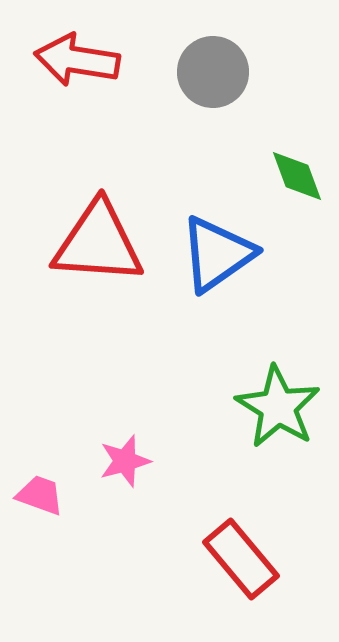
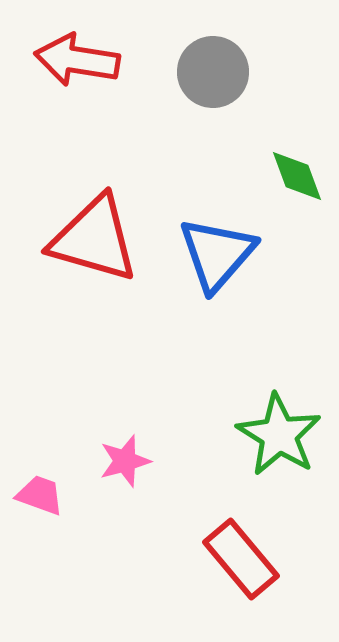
red triangle: moved 4 px left, 4 px up; rotated 12 degrees clockwise
blue triangle: rotated 14 degrees counterclockwise
green star: moved 1 px right, 28 px down
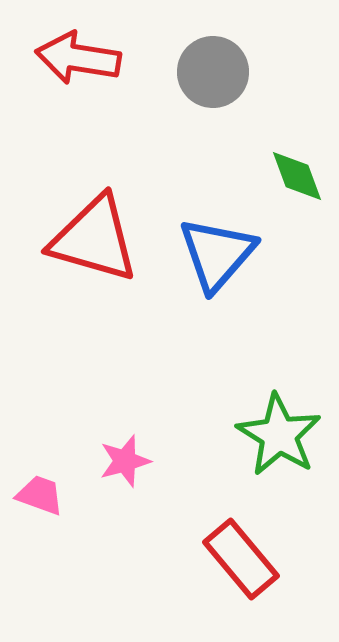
red arrow: moved 1 px right, 2 px up
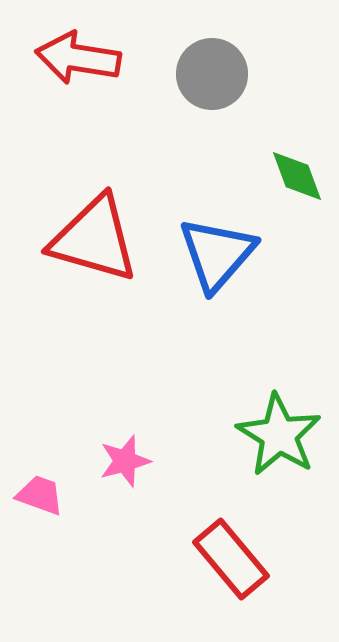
gray circle: moved 1 px left, 2 px down
red rectangle: moved 10 px left
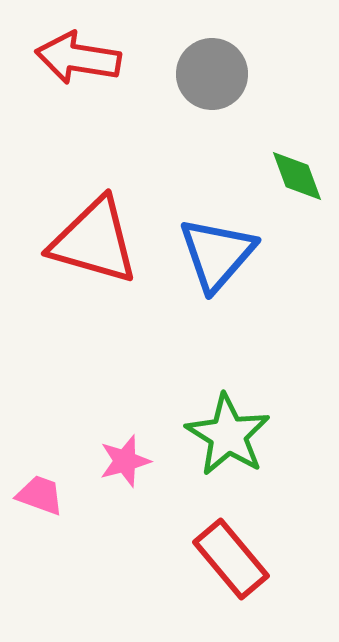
red triangle: moved 2 px down
green star: moved 51 px left
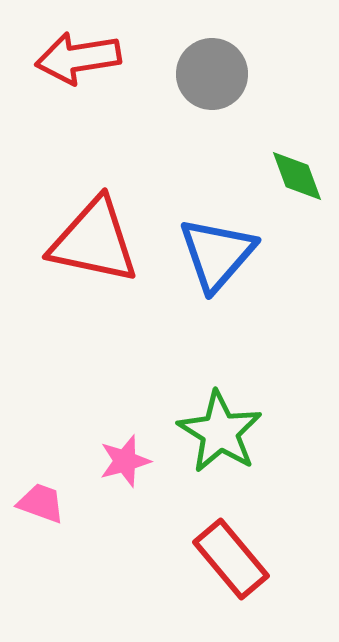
red arrow: rotated 18 degrees counterclockwise
red triangle: rotated 4 degrees counterclockwise
green star: moved 8 px left, 3 px up
pink trapezoid: moved 1 px right, 8 px down
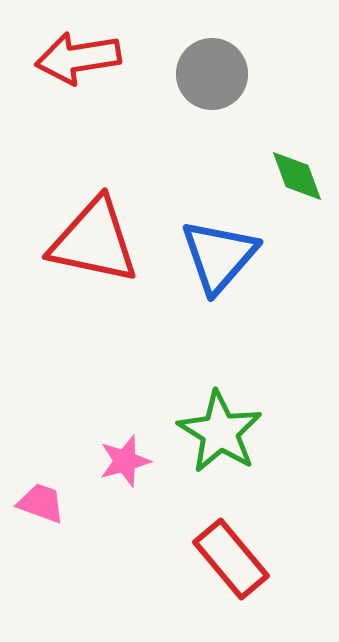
blue triangle: moved 2 px right, 2 px down
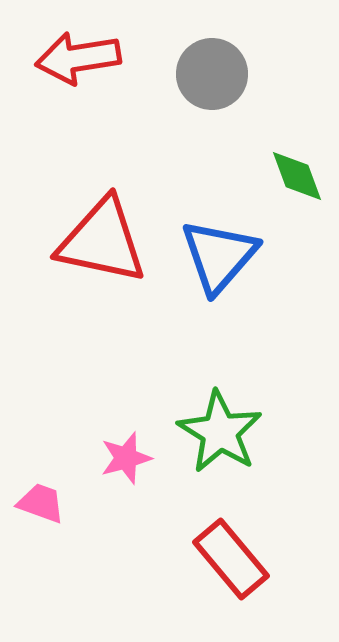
red triangle: moved 8 px right
pink star: moved 1 px right, 3 px up
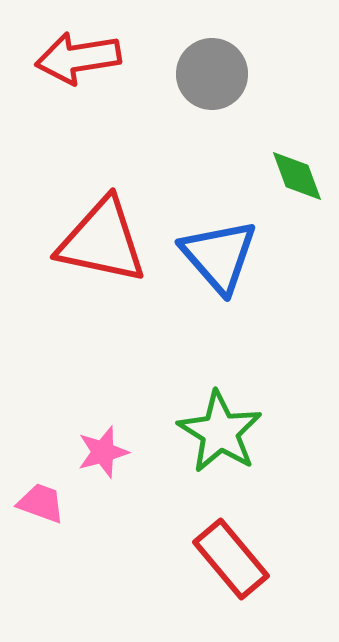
blue triangle: rotated 22 degrees counterclockwise
pink star: moved 23 px left, 6 px up
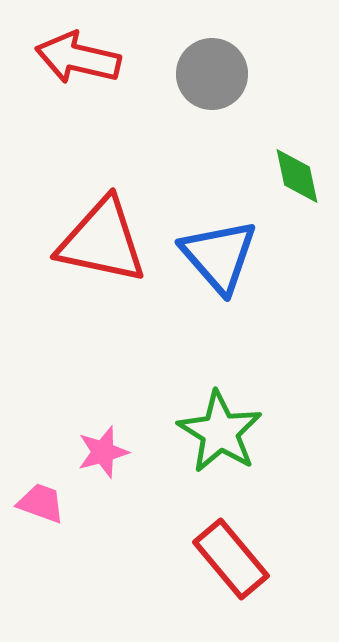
red arrow: rotated 22 degrees clockwise
green diamond: rotated 8 degrees clockwise
